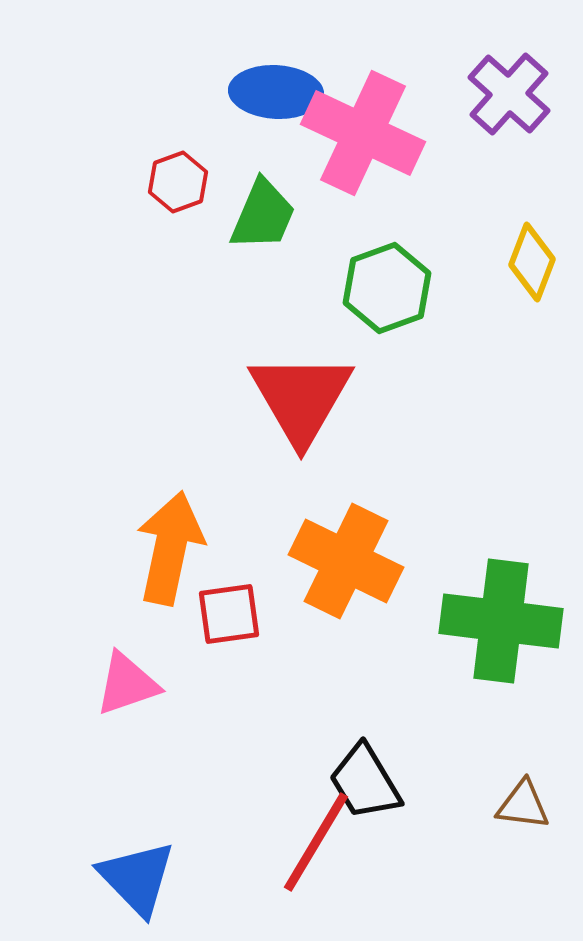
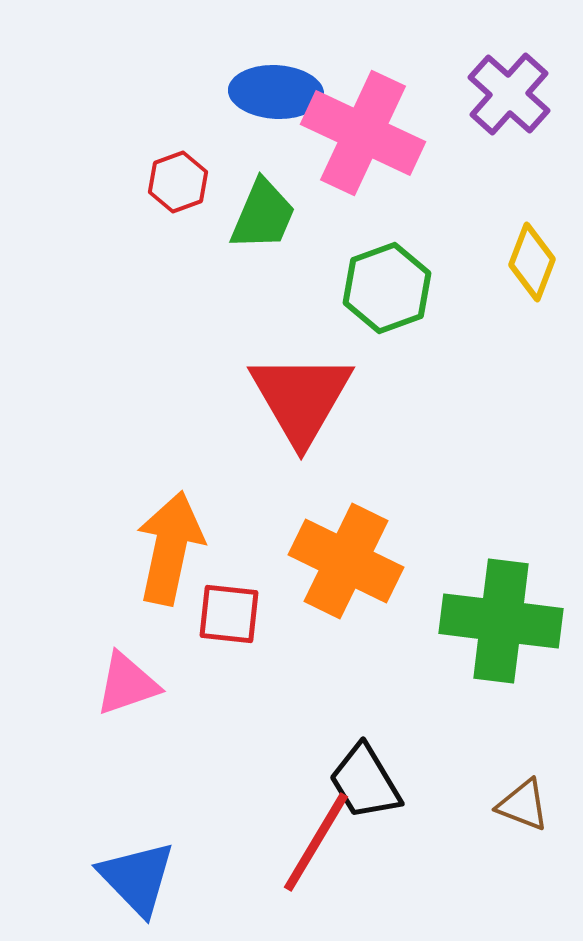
red square: rotated 14 degrees clockwise
brown triangle: rotated 14 degrees clockwise
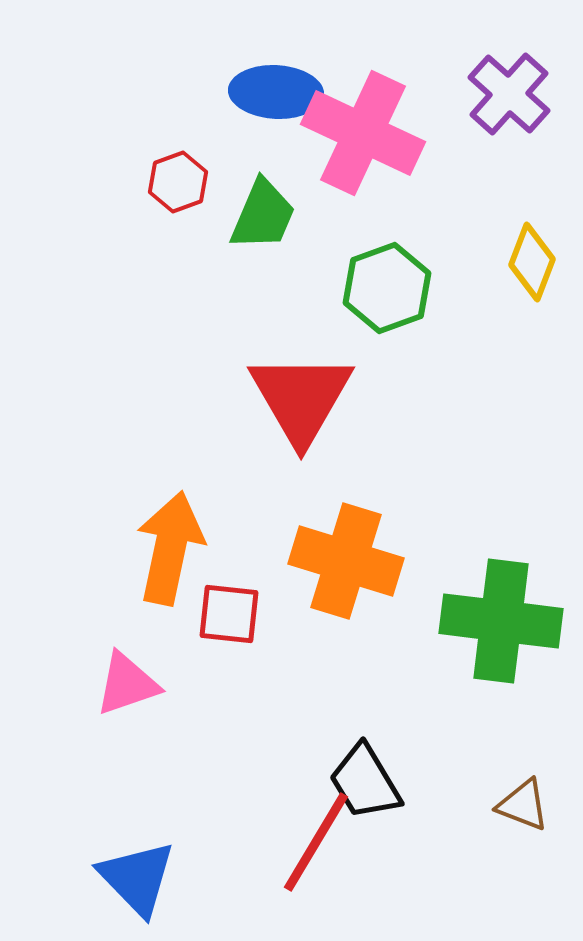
orange cross: rotated 9 degrees counterclockwise
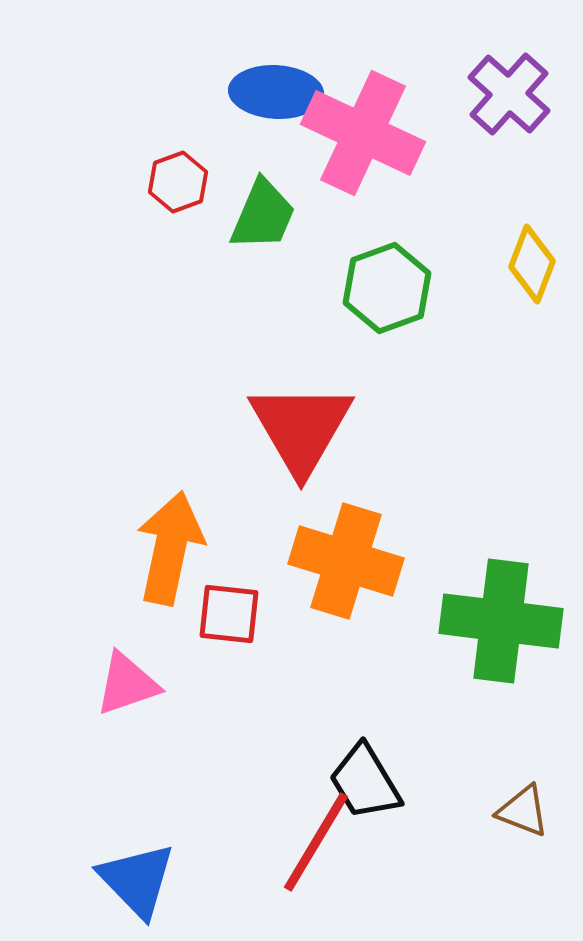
yellow diamond: moved 2 px down
red triangle: moved 30 px down
brown triangle: moved 6 px down
blue triangle: moved 2 px down
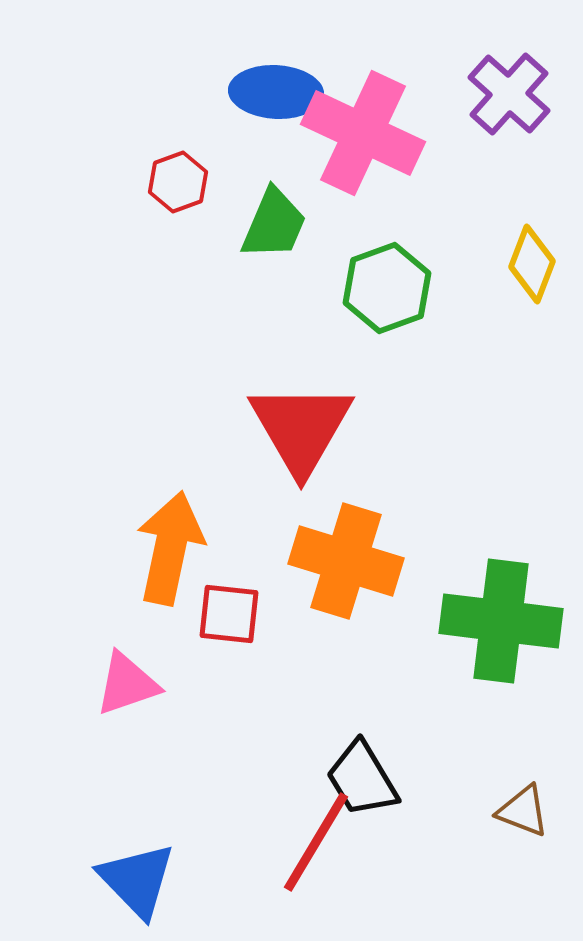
green trapezoid: moved 11 px right, 9 px down
black trapezoid: moved 3 px left, 3 px up
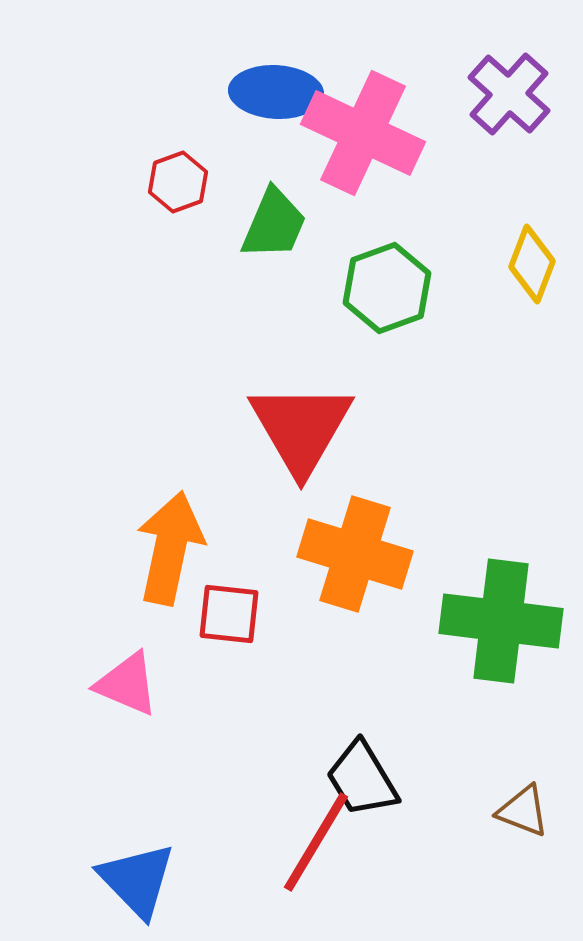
orange cross: moved 9 px right, 7 px up
pink triangle: rotated 42 degrees clockwise
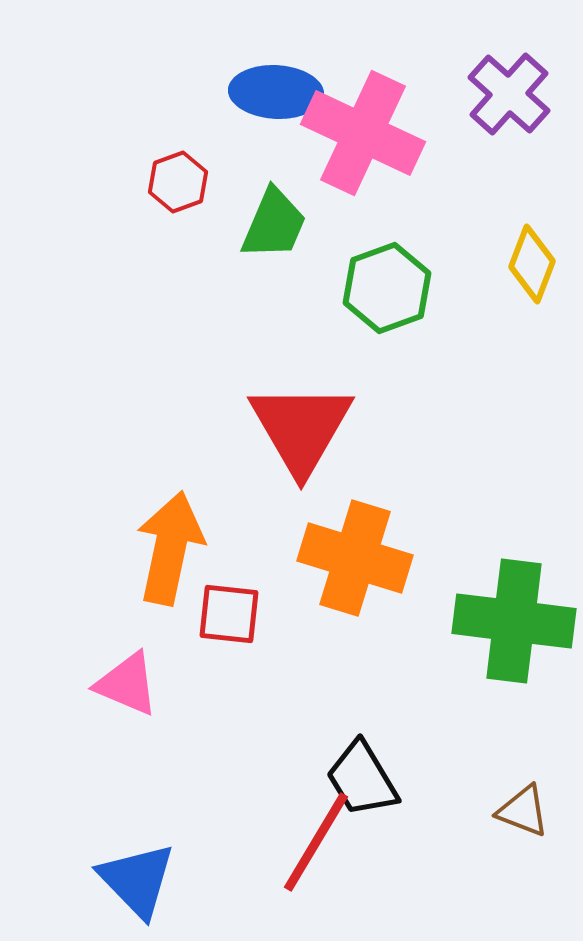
orange cross: moved 4 px down
green cross: moved 13 px right
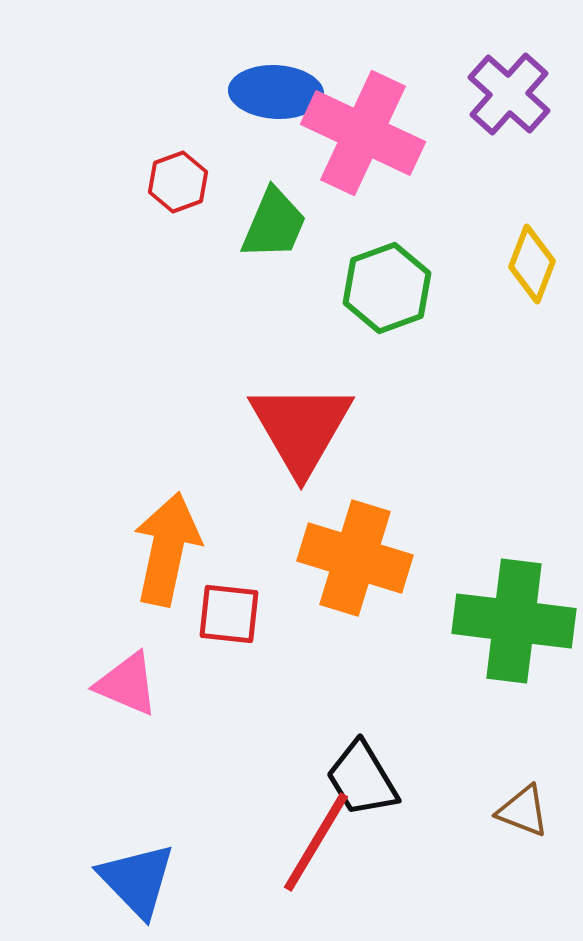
orange arrow: moved 3 px left, 1 px down
